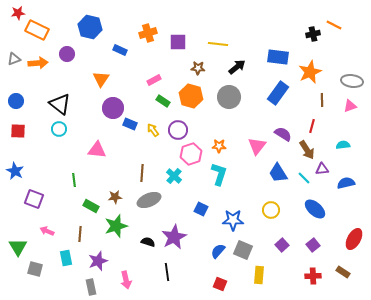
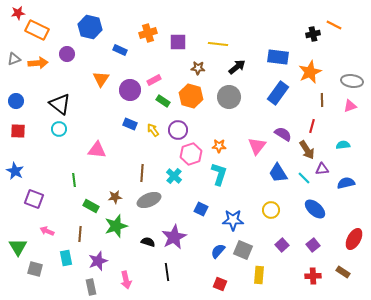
purple circle at (113, 108): moved 17 px right, 18 px up
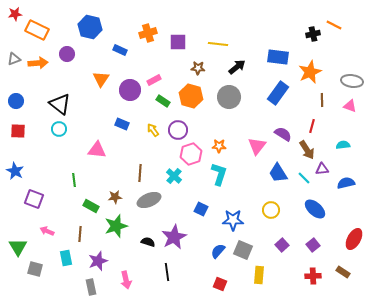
red star at (18, 13): moved 3 px left, 1 px down
pink triangle at (350, 106): rotated 40 degrees clockwise
blue rectangle at (130, 124): moved 8 px left
brown line at (142, 173): moved 2 px left
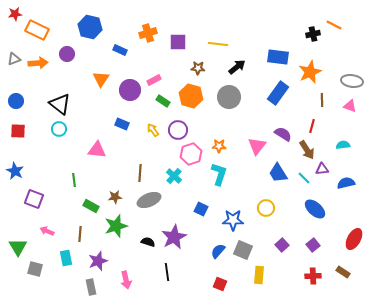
yellow circle at (271, 210): moved 5 px left, 2 px up
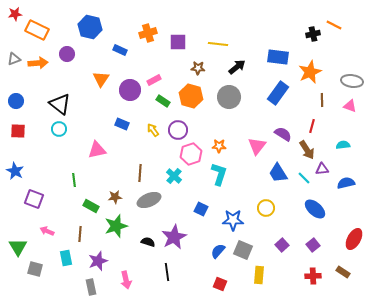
pink triangle at (97, 150): rotated 18 degrees counterclockwise
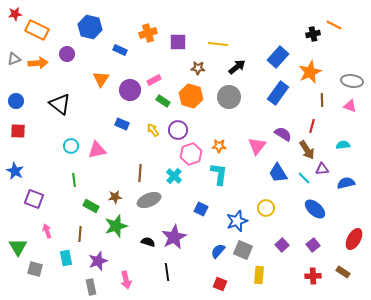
blue rectangle at (278, 57): rotated 55 degrees counterclockwise
cyan circle at (59, 129): moved 12 px right, 17 px down
cyan L-shape at (219, 174): rotated 10 degrees counterclockwise
blue star at (233, 220): moved 4 px right, 1 px down; rotated 20 degrees counterclockwise
pink arrow at (47, 231): rotated 48 degrees clockwise
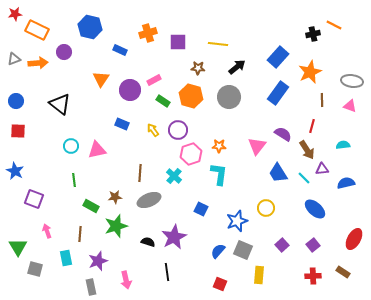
purple circle at (67, 54): moved 3 px left, 2 px up
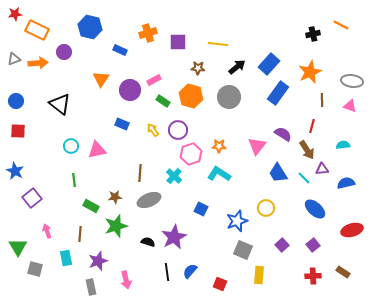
orange line at (334, 25): moved 7 px right
blue rectangle at (278, 57): moved 9 px left, 7 px down
cyan L-shape at (219, 174): rotated 65 degrees counterclockwise
purple square at (34, 199): moved 2 px left, 1 px up; rotated 30 degrees clockwise
red ellipse at (354, 239): moved 2 px left, 9 px up; rotated 45 degrees clockwise
blue semicircle at (218, 251): moved 28 px left, 20 px down
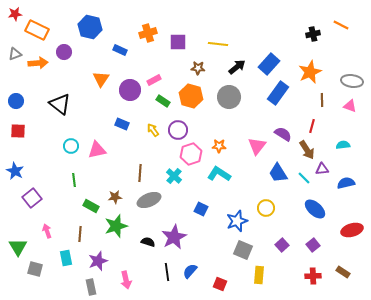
gray triangle at (14, 59): moved 1 px right, 5 px up
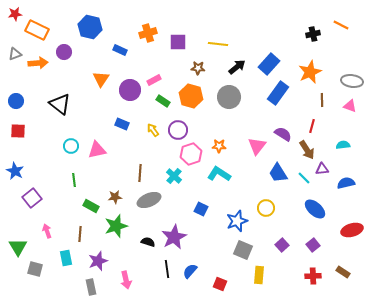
black line at (167, 272): moved 3 px up
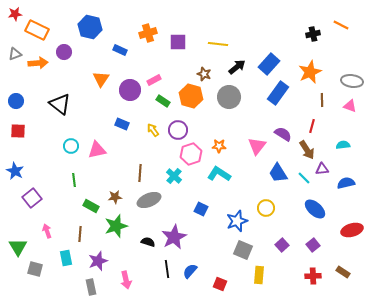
brown star at (198, 68): moved 6 px right, 6 px down; rotated 16 degrees clockwise
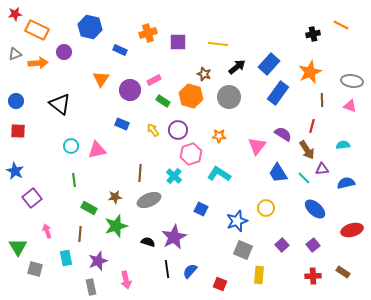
orange star at (219, 146): moved 10 px up
green rectangle at (91, 206): moved 2 px left, 2 px down
